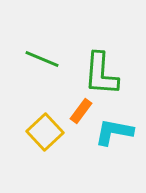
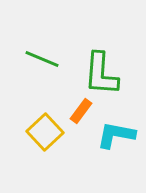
cyan L-shape: moved 2 px right, 3 px down
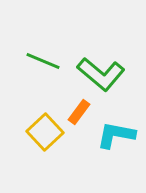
green line: moved 1 px right, 2 px down
green L-shape: rotated 54 degrees counterclockwise
orange rectangle: moved 2 px left, 1 px down
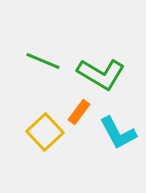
green L-shape: rotated 9 degrees counterclockwise
cyan L-shape: moved 2 px right, 2 px up; rotated 129 degrees counterclockwise
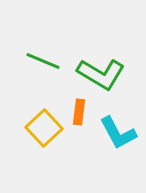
orange rectangle: rotated 30 degrees counterclockwise
yellow square: moved 1 px left, 4 px up
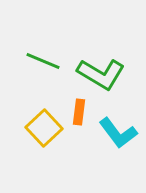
cyan L-shape: rotated 9 degrees counterclockwise
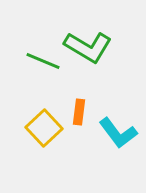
green L-shape: moved 13 px left, 27 px up
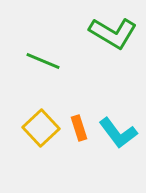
green L-shape: moved 25 px right, 14 px up
orange rectangle: moved 16 px down; rotated 25 degrees counterclockwise
yellow square: moved 3 px left
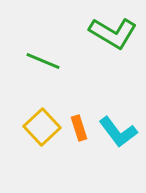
yellow square: moved 1 px right, 1 px up
cyan L-shape: moved 1 px up
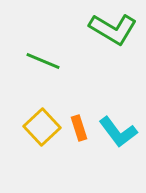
green L-shape: moved 4 px up
